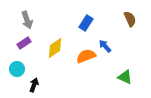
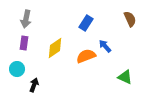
gray arrow: moved 1 px left, 1 px up; rotated 30 degrees clockwise
purple rectangle: rotated 48 degrees counterclockwise
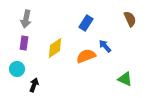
green triangle: moved 2 px down
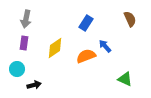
black arrow: rotated 56 degrees clockwise
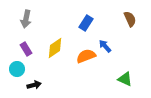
purple rectangle: moved 2 px right, 6 px down; rotated 40 degrees counterclockwise
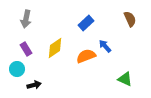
blue rectangle: rotated 14 degrees clockwise
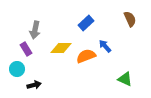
gray arrow: moved 9 px right, 11 px down
yellow diamond: moved 6 px right; rotated 35 degrees clockwise
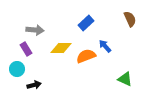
gray arrow: rotated 96 degrees counterclockwise
